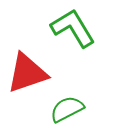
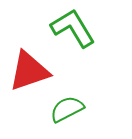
red triangle: moved 2 px right, 2 px up
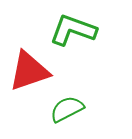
green L-shape: moved 2 px down; rotated 39 degrees counterclockwise
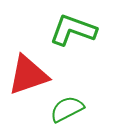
red triangle: moved 1 px left, 4 px down
